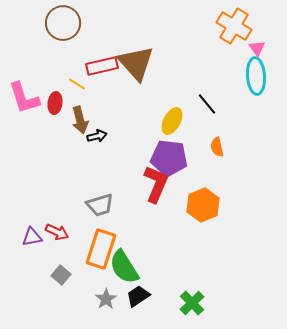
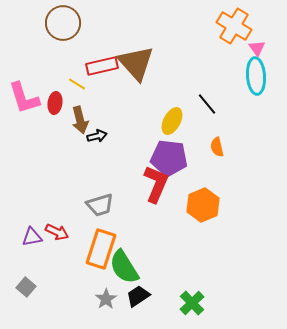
gray square: moved 35 px left, 12 px down
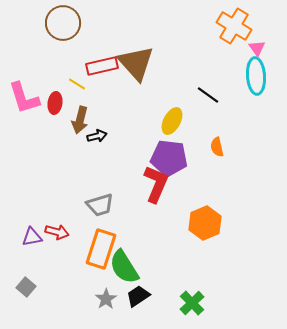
black line: moved 1 px right, 9 px up; rotated 15 degrees counterclockwise
brown arrow: rotated 28 degrees clockwise
orange hexagon: moved 2 px right, 18 px down
red arrow: rotated 10 degrees counterclockwise
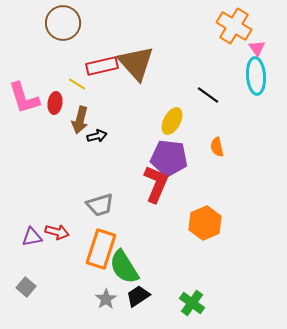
green cross: rotated 10 degrees counterclockwise
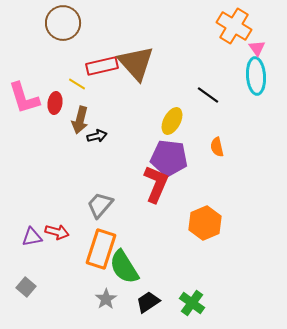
gray trapezoid: rotated 148 degrees clockwise
black trapezoid: moved 10 px right, 6 px down
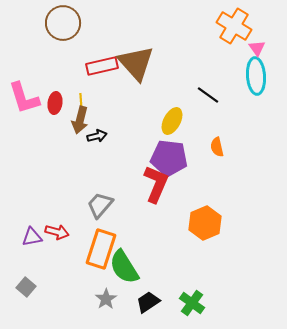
yellow line: moved 4 px right, 18 px down; rotated 54 degrees clockwise
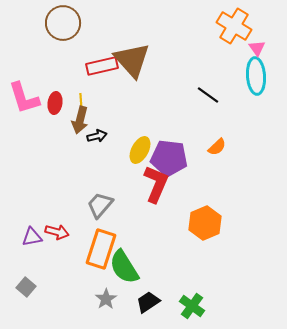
brown triangle: moved 4 px left, 3 px up
yellow ellipse: moved 32 px left, 29 px down
orange semicircle: rotated 120 degrees counterclockwise
green cross: moved 3 px down
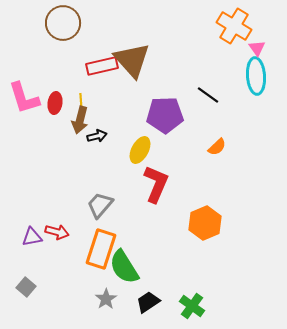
purple pentagon: moved 4 px left, 43 px up; rotated 9 degrees counterclockwise
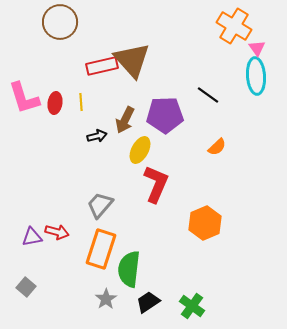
brown circle: moved 3 px left, 1 px up
brown arrow: moved 45 px right; rotated 12 degrees clockwise
green semicircle: moved 5 px right, 2 px down; rotated 39 degrees clockwise
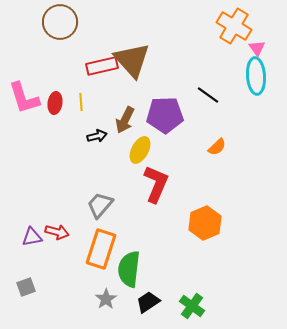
gray square: rotated 30 degrees clockwise
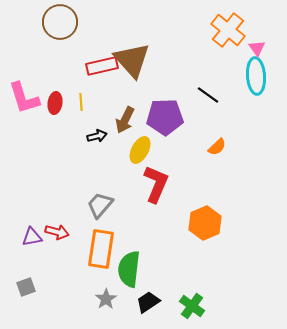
orange cross: moved 6 px left, 4 px down; rotated 8 degrees clockwise
purple pentagon: moved 2 px down
orange rectangle: rotated 9 degrees counterclockwise
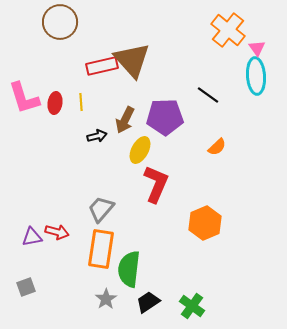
gray trapezoid: moved 1 px right, 4 px down
